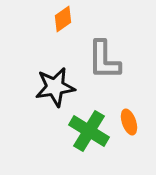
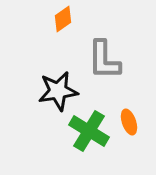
black star: moved 3 px right, 4 px down
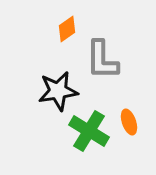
orange diamond: moved 4 px right, 10 px down
gray L-shape: moved 2 px left
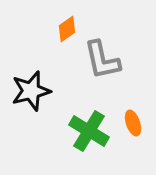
gray L-shape: rotated 12 degrees counterclockwise
black star: moved 27 px left; rotated 6 degrees counterclockwise
orange ellipse: moved 4 px right, 1 px down
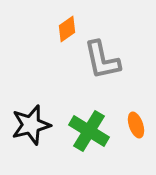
black star: moved 34 px down
orange ellipse: moved 3 px right, 2 px down
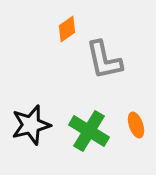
gray L-shape: moved 2 px right
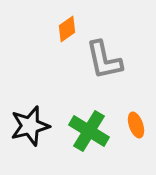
black star: moved 1 px left, 1 px down
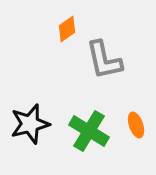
black star: moved 2 px up
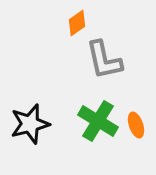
orange diamond: moved 10 px right, 6 px up
green cross: moved 9 px right, 10 px up
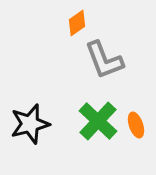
gray L-shape: rotated 9 degrees counterclockwise
green cross: rotated 12 degrees clockwise
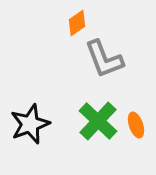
gray L-shape: moved 1 px up
black star: rotated 6 degrees counterclockwise
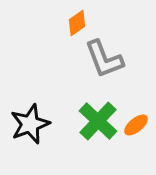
orange ellipse: rotated 70 degrees clockwise
